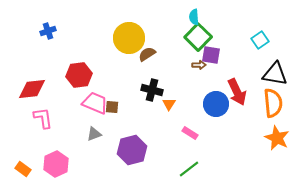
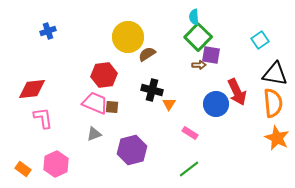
yellow circle: moved 1 px left, 1 px up
red hexagon: moved 25 px right
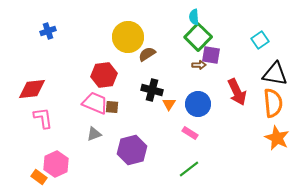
blue circle: moved 18 px left
orange rectangle: moved 16 px right, 8 px down
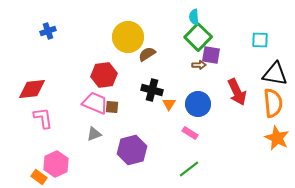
cyan square: rotated 36 degrees clockwise
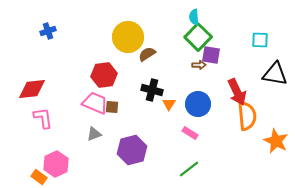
orange semicircle: moved 26 px left, 13 px down
orange star: moved 1 px left, 3 px down
